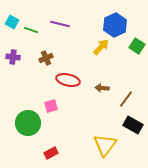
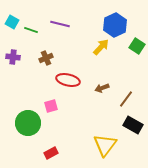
brown arrow: rotated 24 degrees counterclockwise
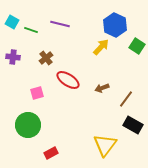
blue hexagon: rotated 10 degrees counterclockwise
brown cross: rotated 16 degrees counterclockwise
red ellipse: rotated 20 degrees clockwise
pink square: moved 14 px left, 13 px up
green circle: moved 2 px down
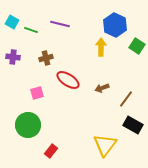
yellow arrow: rotated 42 degrees counterclockwise
brown cross: rotated 24 degrees clockwise
red rectangle: moved 2 px up; rotated 24 degrees counterclockwise
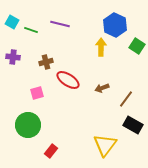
brown cross: moved 4 px down
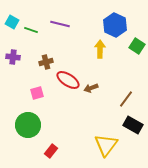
yellow arrow: moved 1 px left, 2 px down
brown arrow: moved 11 px left
yellow triangle: moved 1 px right
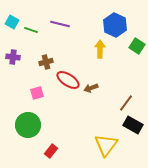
brown line: moved 4 px down
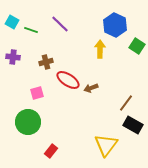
purple line: rotated 30 degrees clockwise
green circle: moved 3 px up
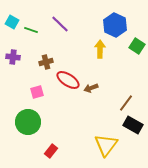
pink square: moved 1 px up
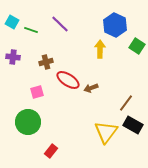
yellow triangle: moved 13 px up
